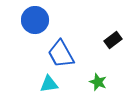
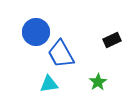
blue circle: moved 1 px right, 12 px down
black rectangle: moved 1 px left; rotated 12 degrees clockwise
green star: rotated 18 degrees clockwise
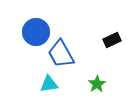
green star: moved 1 px left, 2 px down
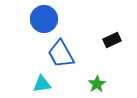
blue circle: moved 8 px right, 13 px up
cyan triangle: moved 7 px left
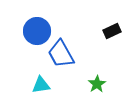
blue circle: moved 7 px left, 12 px down
black rectangle: moved 9 px up
cyan triangle: moved 1 px left, 1 px down
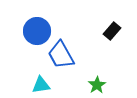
black rectangle: rotated 24 degrees counterclockwise
blue trapezoid: moved 1 px down
green star: moved 1 px down
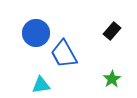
blue circle: moved 1 px left, 2 px down
blue trapezoid: moved 3 px right, 1 px up
green star: moved 15 px right, 6 px up
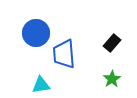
black rectangle: moved 12 px down
blue trapezoid: rotated 24 degrees clockwise
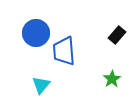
black rectangle: moved 5 px right, 8 px up
blue trapezoid: moved 3 px up
cyan triangle: rotated 42 degrees counterclockwise
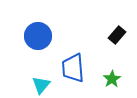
blue circle: moved 2 px right, 3 px down
blue trapezoid: moved 9 px right, 17 px down
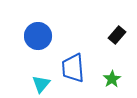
cyan triangle: moved 1 px up
